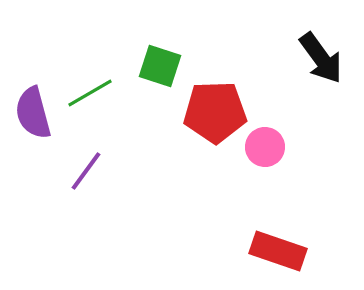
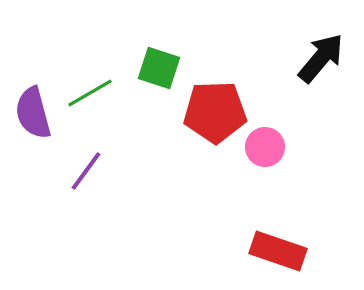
black arrow: rotated 104 degrees counterclockwise
green square: moved 1 px left, 2 px down
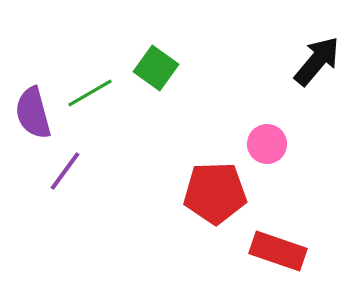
black arrow: moved 4 px left, 3 px down
green square: moved 3 px left; rotated 18 degrees clockwise
red pentagon: moved 81 px down
pink circle: moved 2 px right, 3 px up
purple line: moved 21 px left
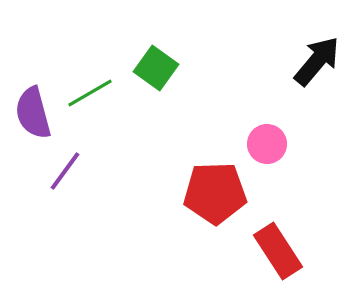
red rectangle: rotated 38 degrees clockwise
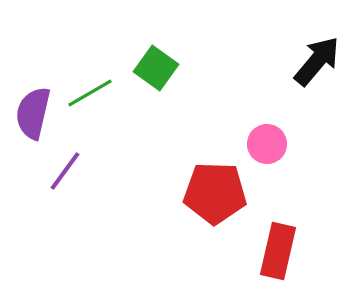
purple semicircle: rotated 28 degrees clockwise
red pentagon: rotated 4 degrees clockwise
red rectangle: rotated 46 degrees clockwise
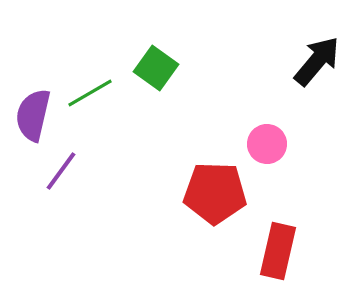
purple semicircle: moved 2 px down
purple line: moved 4 px left
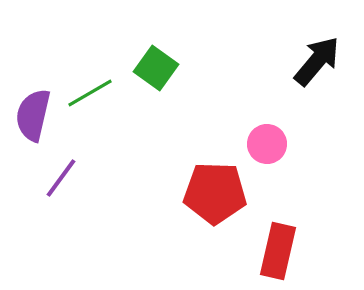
purple line: moved 7 px down
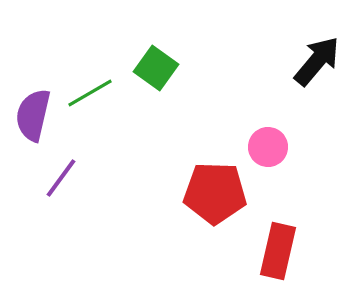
pink circle: moved 1 px right, 3 px down
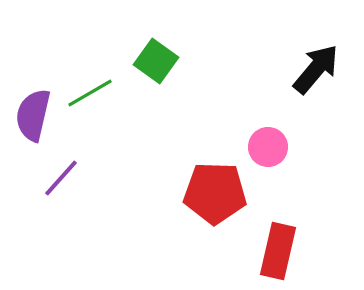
black arrow: moved 1 px left, 8 px down
green square: moved 7 px up
purple line: rotated 6 degrees clockwise
